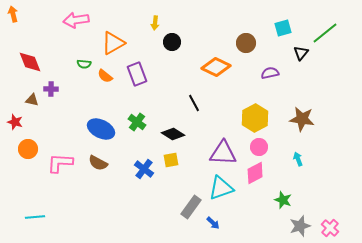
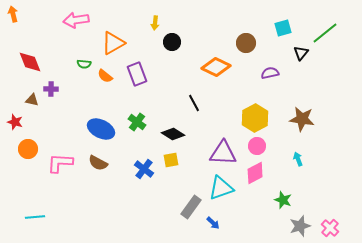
pink circle: moved 2 px left, 1 px up
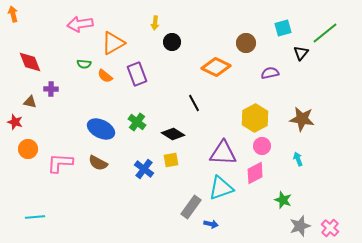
pink arrow: moved 4 px right, 4 px down
brown triangle: moved 2 px left, 2 px down
pink circle: moved 5 px right
blue arrow: moved 2 px left, 1 px down; rotated 32 degrees counterclockwise
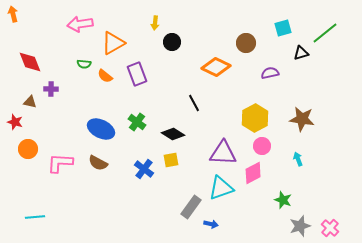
black triangle: rotated 35 degrees clockwise
pink diamond: moved 2 px left
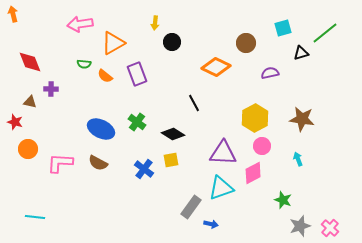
cyan line: rotated 12 degrees clockwise
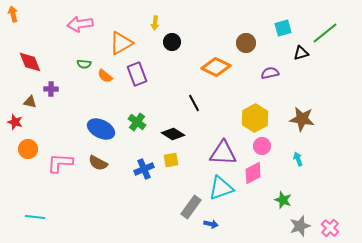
orange triangle: moved 8 px right
blue cross: rotated 30 degrees clockwise
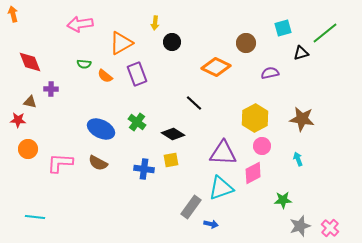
black line: rotated 18 degrees counterclockwise
red star: moved 3 px right, 2 px up; rotated 14 degrees counterclockwise
blue cross: rotated 30 degrees clockwise
green star: rotated 24 degrees counterclockwise
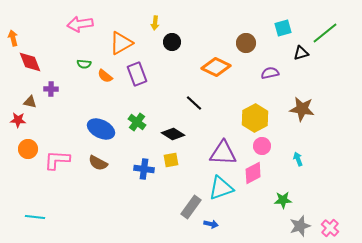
orange arrow: moved 24 px down
brown star: moved 10 px up
pink L-shape: moved 3 px left, 3 px up
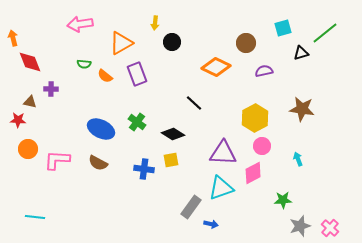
purple semicircle: moved 6 px left, 2 px up
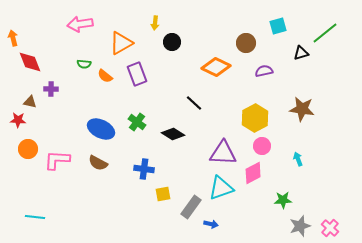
cyan square: moved 5 px left, 2 px up
yellow square: moved 8 px left, 34 px down
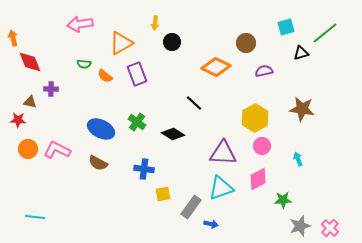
cyan square: moved 8 px right, 1 px down
pink L-shape: moved 10 px up; rotated 24 degrees clockwise
pink diamond: moved 5 px right, 6 px down
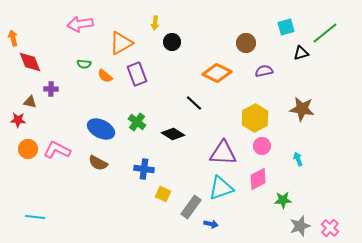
orange diamond: moved 1 px right, 6 px down
yellow square: rotated 35 degrees clockwise
